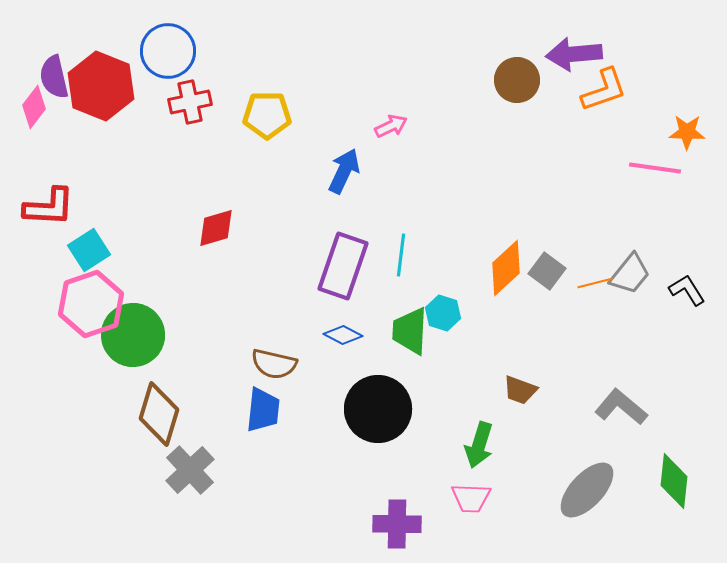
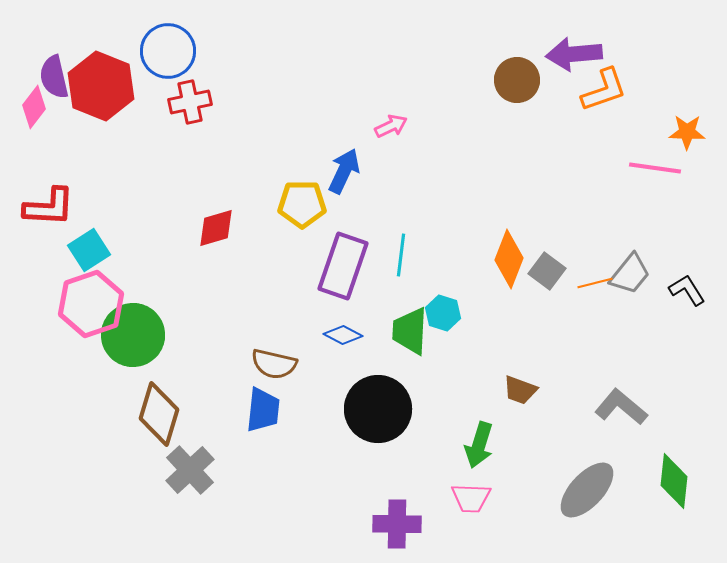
yellow pentagon: moved 35 px right, 89 px down
orange diamond: moved 3 px right, 9 px up; rotated 26 degrees counterclockwise
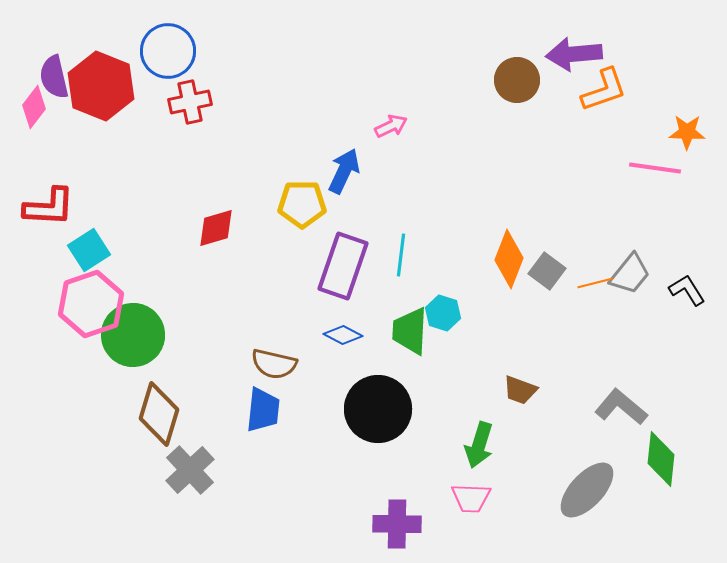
green diamond: moved 13 px left, 22 px up
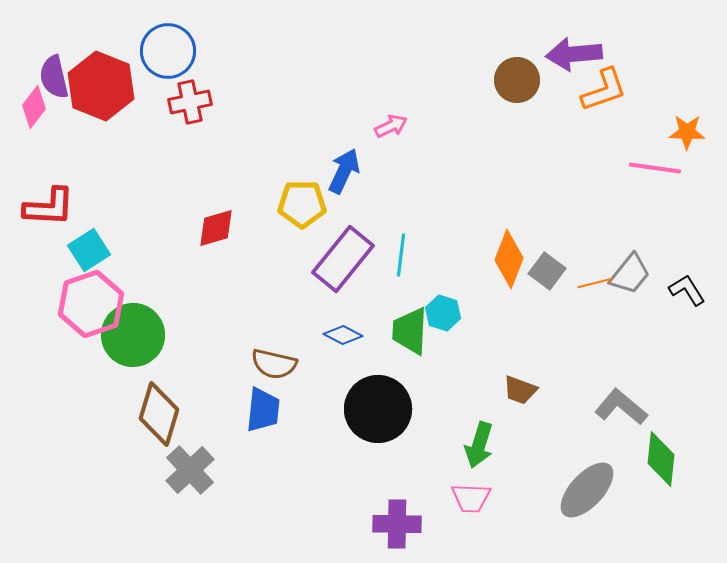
purple rectangle: moved 7 px up; rotated 20 degrees clockwise
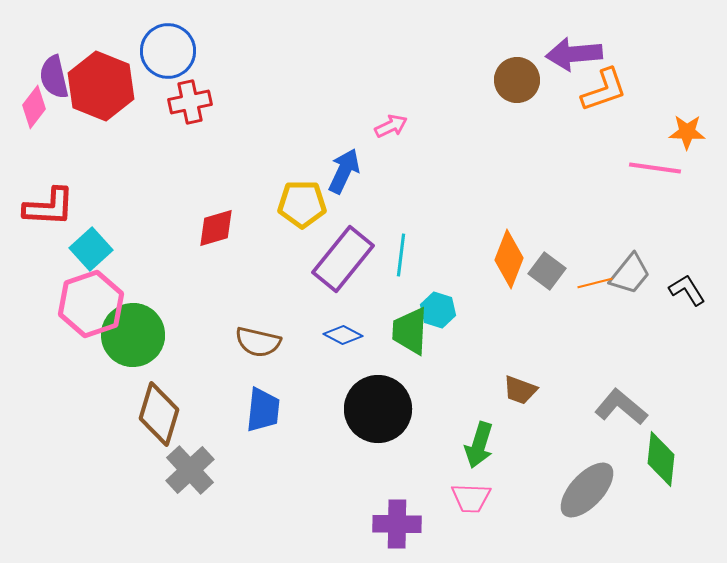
cyan square: moved 2 px right, 1 px up; rotated 9 degrees counterclockwise
cyan hexagon: moved 5 px left, 3 px up
brown semicircle: moved 16 px left, 22 px up
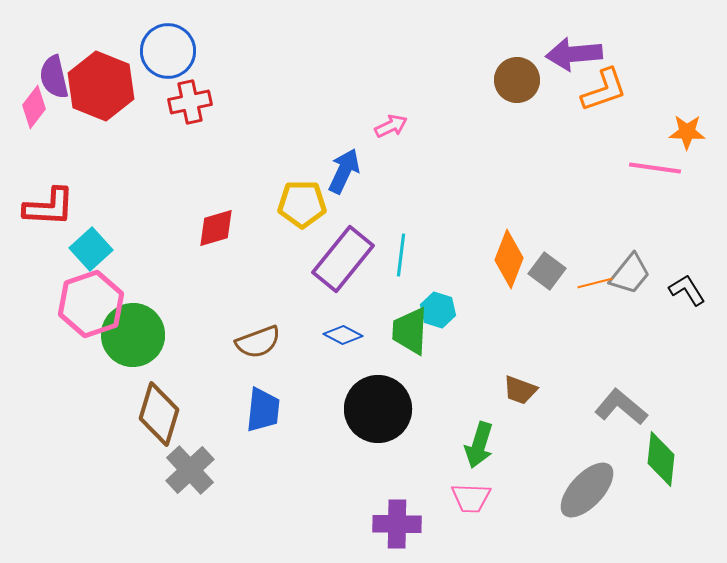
brown semicircle: rotated 33 degrees counterclockwise
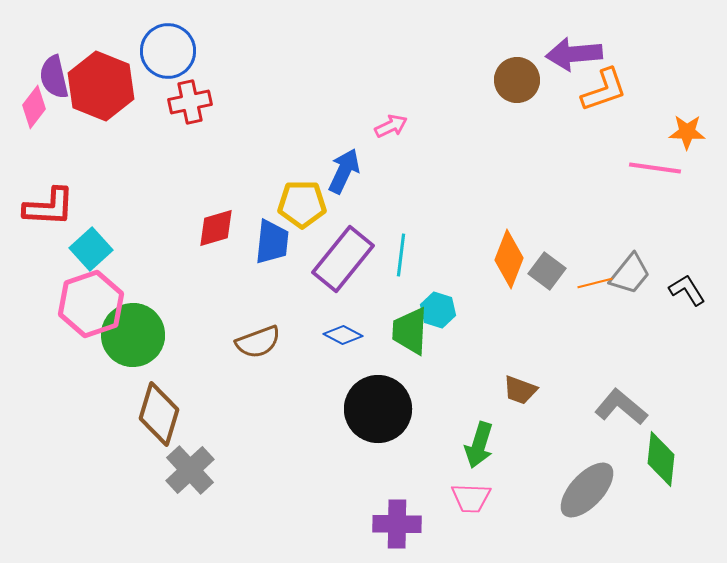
blue trapezoid: moved 9 px right, 168 px up
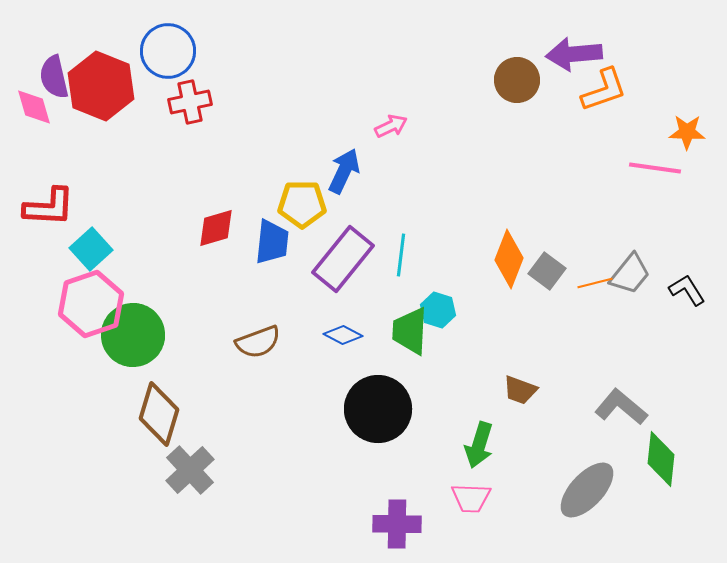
pink diamond: rotated 54 degrees counterclockwise
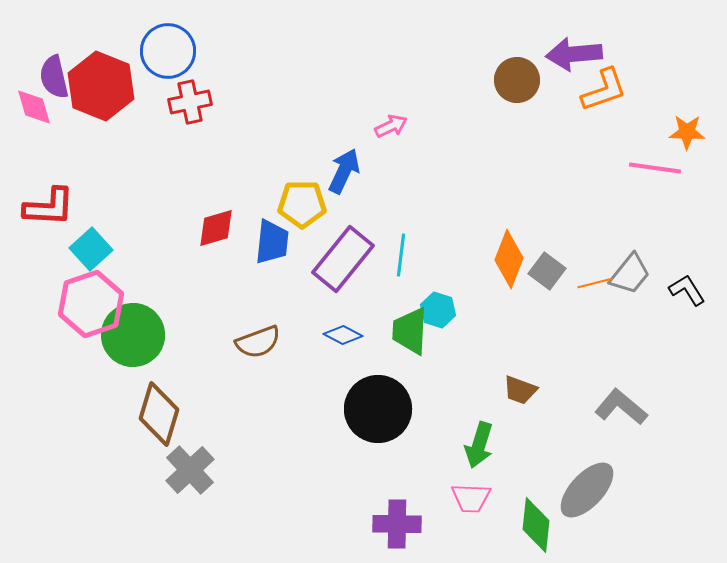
green diamond: moved 125 px left, 66 px down
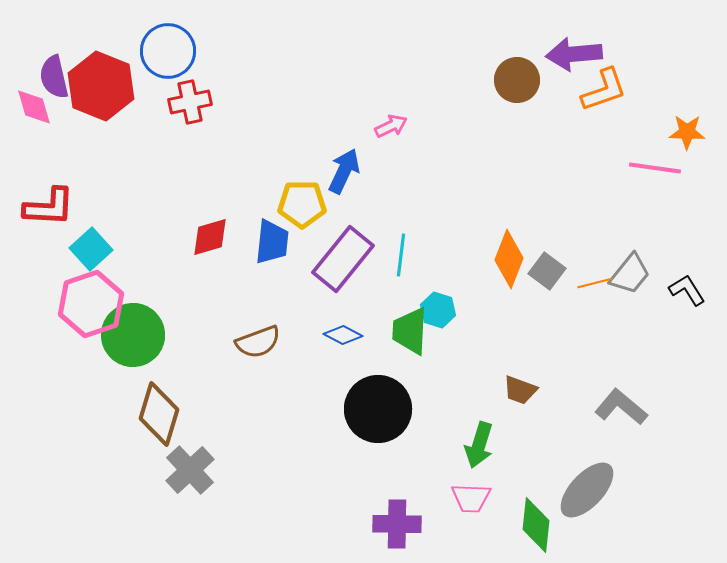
red diamond: moved 6 px left, 9 px down
